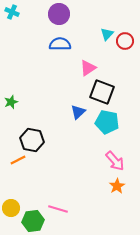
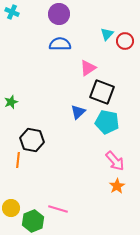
orange line: rotated 56 degrees counterclockwise
green hexagon: rotated 15 degrees counterclockwise
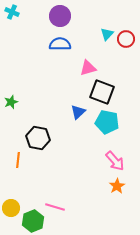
purple circle: moved 1 px right, 2 px down
red circle: moved 1 px right, 2 px up
pink triangle: rotated 18 degrees clockwise
black hexagon: moved 6 px right, 2 px up
pink line: moved 3 px left, 2 px up
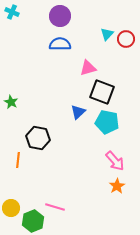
green star: rotated 24 degrees counterclockwise
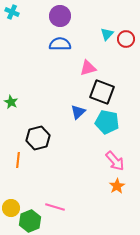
black hexagon: rotated 25 degrees counterclockwise
green hexagon: moved 3 px left
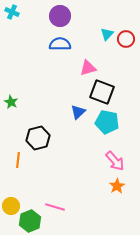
yellow circle: moved 2 px up
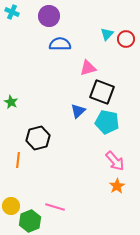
purple circle: moved 11 px left
blue triangle: moved 1 px up
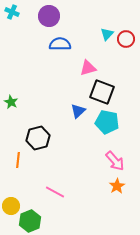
pink line: moved 15 px up; rotated 12 degrees clockwise
